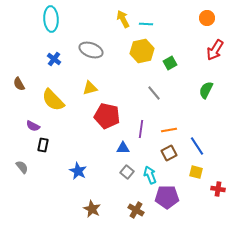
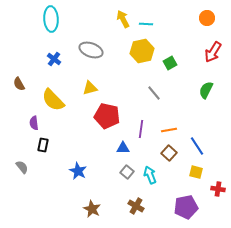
red arrow: moved 2 px left, 2 px down
purple semicircle: moved 1 px right, 3 px up; rotated 56 degrees clockwise
brown square: rotated 21 degrees counterclockwise
purple pentagon: moved 19 px right, 10 px down; rotated 10 degrees counterclockwise
brown cross: moved 4 px up
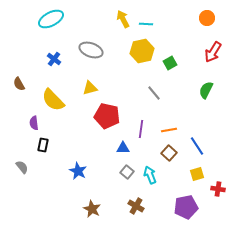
cyan ellipse: rotated 65 degrees clockwise
yellow square: moved 1 px right, 2 px down; rotated 32 degrees counterclockwise
